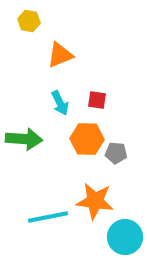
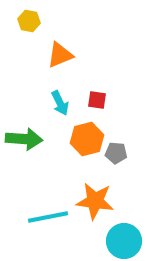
orange hexagon: rotated 16 degrees counterclockwise
cyan circle: moved 1 px left, 4 px down
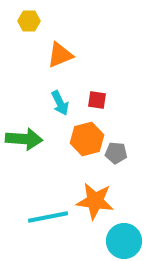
yellow hexagon: rotated 10 degrees counterclockwise
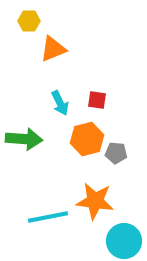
orange triangle: moved 7 px left, 6 px up
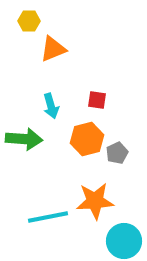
cyan arrow: moved 9 px left, 3 px down; rotated 10 degrees clockwise
gray pentagon: moved 1 px right; rotated 30 degrees counterclockwise
orange star: rotated 12 degrees counterclockwise
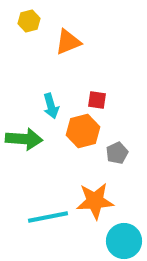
yellow hexagon: rotated 15 degrees counterclockwise
orange triangle: moved 15 px right, 7 px up
orange hexagon: moved 4 px left, 8 px up
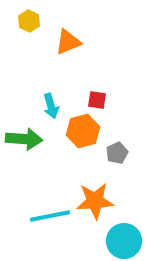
yellow hexagon: rotated 20 degrees counterclockwise
cyan line: moved 2 px right, 1 px up
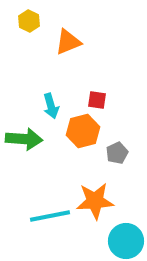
cyan circle: moved 2 px right
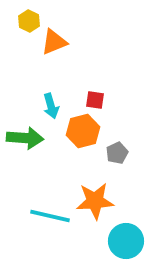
orange triangle: moved 14 px left
red square: moved 2 px left
green arrow: moved 1 px right, 1 px up
cyan line: rotated 24 degrees clockwise
